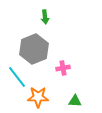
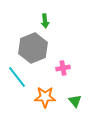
green arrow: moved 4 px down
gray hexagon: moved 1 px left, 1 px up
orange star: moved 7 px right
green triangle: rotated 48 degrees clockwise
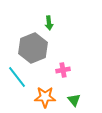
green arrow: moved 4 px right, 2 px down
pink cross: moved 2 px down
green triangle: moved 1 px left, 1 px up
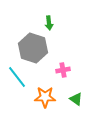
gray hexagon: rotated 20 degrees counterclockwise
green triangle: moved 2 px right, 1 px up; rotated 16 degrees counterclockwise
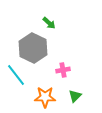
green arrow: rotated 40 degrees counterclockwise
gray hexagon: rotated 8 degrees clockwise
cyan line: moved 1 px left, 2 px up
green triangle: moved 1 px left, 3 px up; rotated 40 degrees clockwise
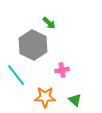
gray hexagon: moved 3 px up
pink cross: moved 1 px left
green triangle: moved 4 px down; rotated 32 degrees counterclockwise
